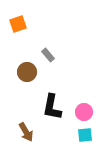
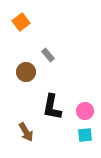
orange square: moved 3 px right, 2 px up; rotated 18 degrees counterclockwise
brown circle: moved 1 px left
pink circle: moved 1 px right, 1 px up
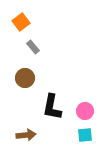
gray rectangle: moved 15 px left, 8 px up
brown circle: moved 1 px left, 6 px down
brown arrow: moved 3 px down; rotated 66 degrees counterclockwise
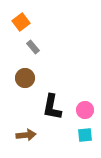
pink circle: moved 1 px up
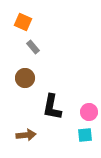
orange square: moved 2 px right; rotated 30 degrees counterclockwise
pink circle: moved 4 px right, 2 px down
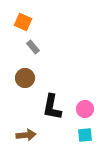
pink circle: moved 4 px left, 3 px up
